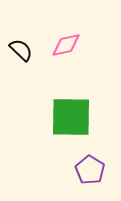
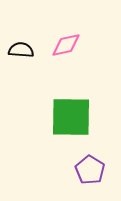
black semicircle: rotated 40 degrees counterclockwise
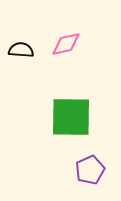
pink diamond: moved 1 px up
purple pentagon: rotated 16 degrees clockwise
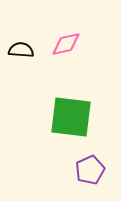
green square: rotated 6 degrees clockwise
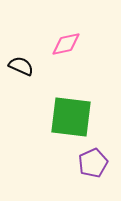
black semicircle: moved 16 px down; rotated 20 degrees clockwise
purple pentagon: moved 3 px right, 7 px up
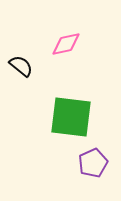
black semicircle: rotated 15 degrees clockwise
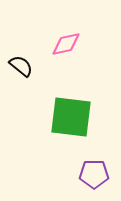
purple pentagon: moved 1 px right, 11 px down; rotated 24 degrees clockwise
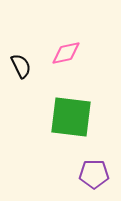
pink diamond: moved 9 px down
black semicircle: rotated 25 degrees clockwise
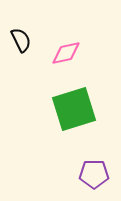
black semicircle: moved 26 px up
green square: moved 3 px right, 8 px up; rotated 24 degrees counterclockwise
